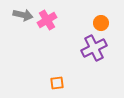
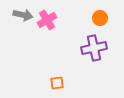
orange circle: moved 1 px left, 5 px up
purple cross: rotated 15 degrees clockwise
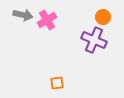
orange circle: moved 3 px right, 1 px up
purple cross: moved 8 px up; rotated 35 degrees clockwise
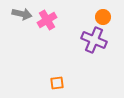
gray arrow: moved 1 px left, 1 px up
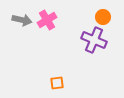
gray arrow: moved 6 px down
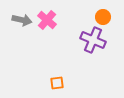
pink cross: rotated 18 degrees counterclockwise
purple cross: moved 1 px left
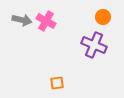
pink cross: moved 1 px left, 1 px down; rotated 12 degrees counterclockwise
purple cross: moved 1 px right, 5 px down
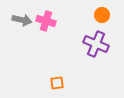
orange circle: moved 1 px left, 2 px up
pink cross: rotated 12 degrees counterclockwise
purple cross: moved 2 px right, 1 px up
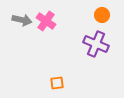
pink cross: rotated 18 degrees clockwise
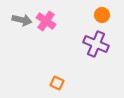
orange square: rotated 32 degrees clockwise
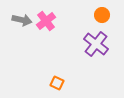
pink cross: rotated 18 degrees clockwise
purple cross: rotated 15 degrees clockwise
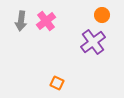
gray arrow: moved 1 px left, 1 px down; rotated 84 degrees clockwise
purple cross: moved 3 px left, 2 px up; rotated 15 degrees clockwise
